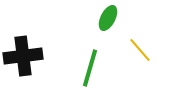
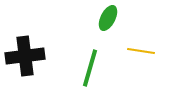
yellow line: moved 1 px right, 1 px down; rotated 40 degrees counterclockwise
black cross: moved 2 px right
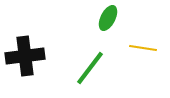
yellow line: moved 2 px right, 3 px up
green line: rotated 21 degrees clockwise
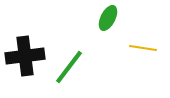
green line: moved 21 px left, 1 px up
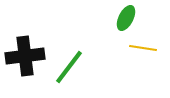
green ellipse: moved 18 px right
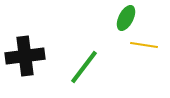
yellow line: moved 1 px right, 3 px up
green line: moved 15 px right
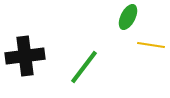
green ellipse: moved 2 px right, 1 px up
yellow line: moved 7 px right
